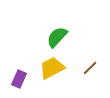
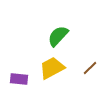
green semicircle: moved 1 px right, 1 px up
purple rectangle: rotated 72 degrees clockwise
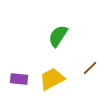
green semicircle: rotated 10 degrees counterclockwise
yellow trapezoid: moved 11 px down
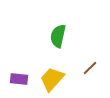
green semicircle: rotated 20 degrees counterclockwise
yellow trapezoid: rotated 20 degrees counterclockwise
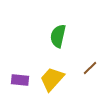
purple rectangle: moved 1 px right, 1 px down
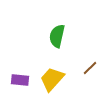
green semicircle: moved 1 px left
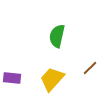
purple rectangle: moved 8 px left, 2 px up
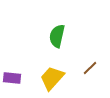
yellow trapezoid: moved 1 px up
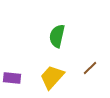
yellow trapezoid: moved 1 px up
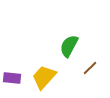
green semicircle: moved 12 px right, 10 px down; rotated 15 degrees clockwise
yellow trapezoid: moved 8 px left
